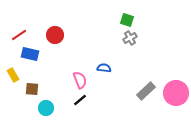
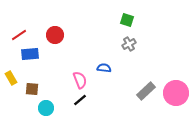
gray cross: moved 1 px left, 6 px down
blue rectangle: rotated 18 degrees counterclockwise
yellow rectangle: moved 2 px left, 3 px down
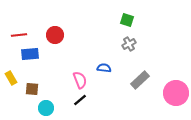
red line: rotated 28 degrees clockwise
gray rectangle: moved 6 px left, 11 px up
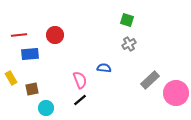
gray rectangle: moved 10 px right
brown square: rotated 16 degrees counterclockwise
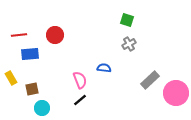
cyan circle: moved 4 px left
